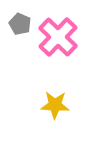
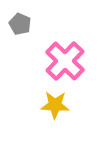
pink cross: moved 7 px right, 24 px down
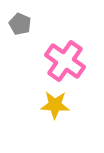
pink cross: rotated 9 degrees counterclockwise
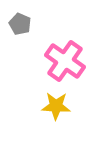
yellow star: moved 1 px right, 1 px down
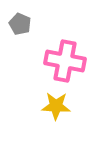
pink cross: rotated 24 degrees counterclockwise
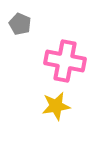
yellow star: rotated 12 degrees counterclockwise
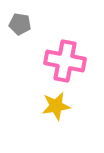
gray pentagon: rotated 15 degrees counterclockwise
